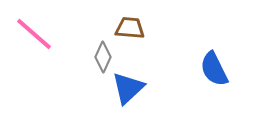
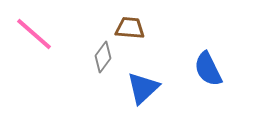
gray diamond: rotated 12 degrees clockwise
blue semicircle: moved 6 px left
blue triangle: moved 15 px right
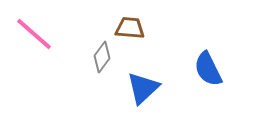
gray diamond: moved 1 px left
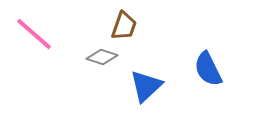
brown trapezoid: moved 6 px left, 2 px up; rotated 104 degrees clockwise
gray diamond: rotated 72 degrees clockwise
blue triangle: moved 3 px right, 2 px up
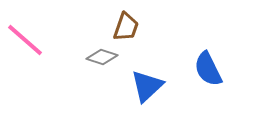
brown trapezoid: moved 2 px right, 1 px down
pink line: moved 9 px left, 6 px down
blue triangle: moved 1 px right
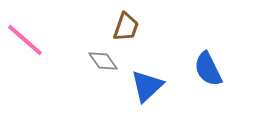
gray diamond: moved 1 px right, 4 px down; rotated 36 degrees clockwise
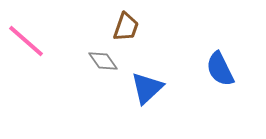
pink line: moved 1 px right, 1 px down
blue semicircle: moved 12 px right
blue triangle: moved 2 px down
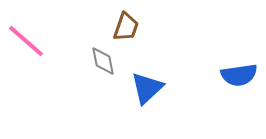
gray diamond: rotated 24 degrees clockwise
blue semicircle: moved 19 px right, 6 px down; rotated 72 degrees counterclockwise
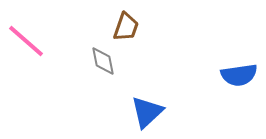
blue triangle: moved 24 px down
